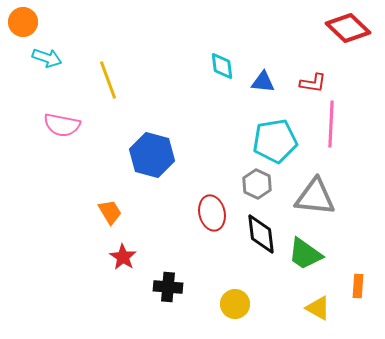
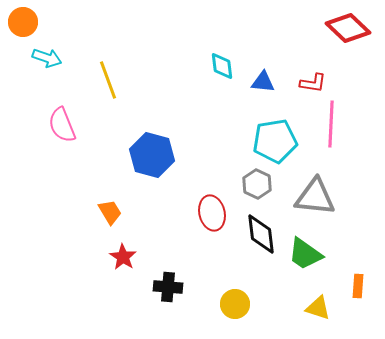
pink semicircle: rotated 57 degrees clockwise
yellow triangle: rotated 12 degrees counterclockwise
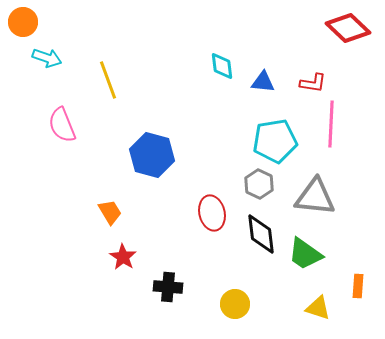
gray hexagon: moved 2 px right
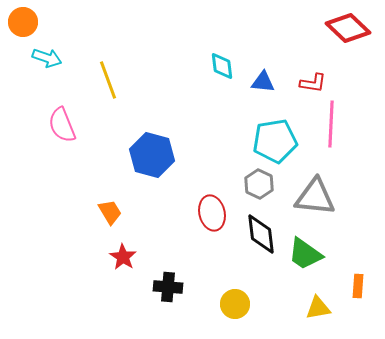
yellow triangle: rotated 28 degrees counterclockwise
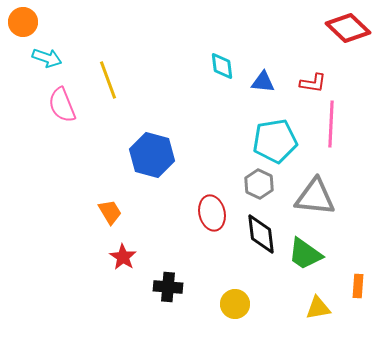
pink semicircle: moved 20 px up
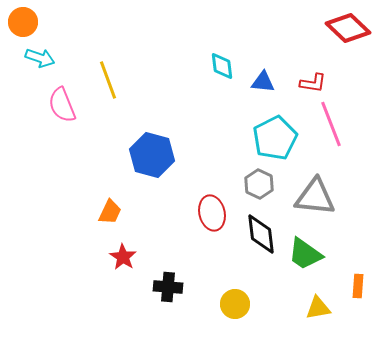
cyan arrow: moved 7 px left
pink line: rotated 24 degrees counterclockwise
cyan pentagon: moved 3 px up; rotated 18 degrees counterclockwise
orange trapezoid: rotated 56 degrees clockwise
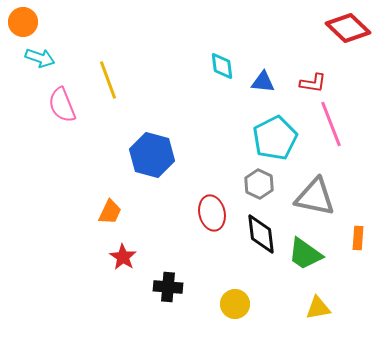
gray triangle: rotated 6 degrees clockwise
orange rectangle: moved 48 px up
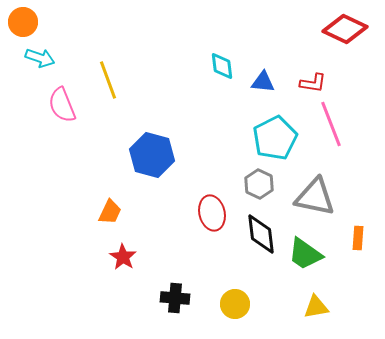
red diamond: moved 3 px left, 1 px down; rotated 18 degrees counterclockwise
black cross: moved 7 px right, 11 px down
yellow triangle: moved 2 px left, 1 px up
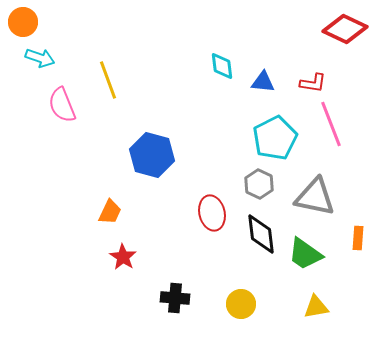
yellow circle: moved 6 px right
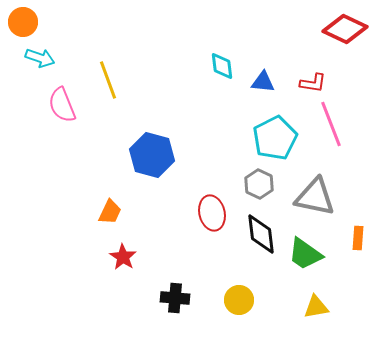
yellow circle: moved 2 px left, 4 px up
